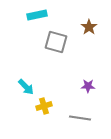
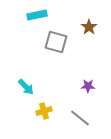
yellow cross: moved 5 px down
gray line: rotated 30 degrees clockwise
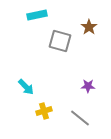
gray square: moved 4 px right, 1 px up
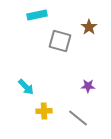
yellow cross: rotated 14 degrees clockwise
gray line: moved 2 px left
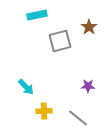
gray square: rotated 30 degrees counterclockwise
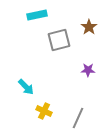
gray square: moved 1 px left, 1 px up
purple star: moved 16 px up
yellow cross: rotated 28 degrees clockwise
gray line: rotated 75 degrees clockwise
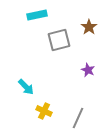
purple star: rotated 24 degrees clockwise
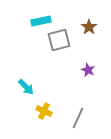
cyan rectangle: moved 4 px right, 6 px down
